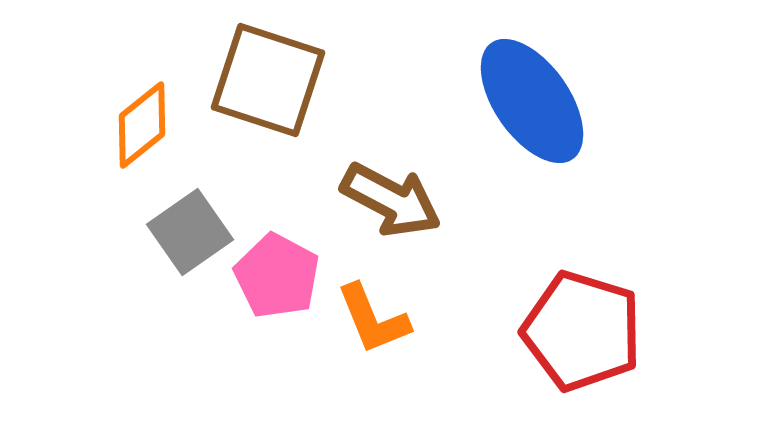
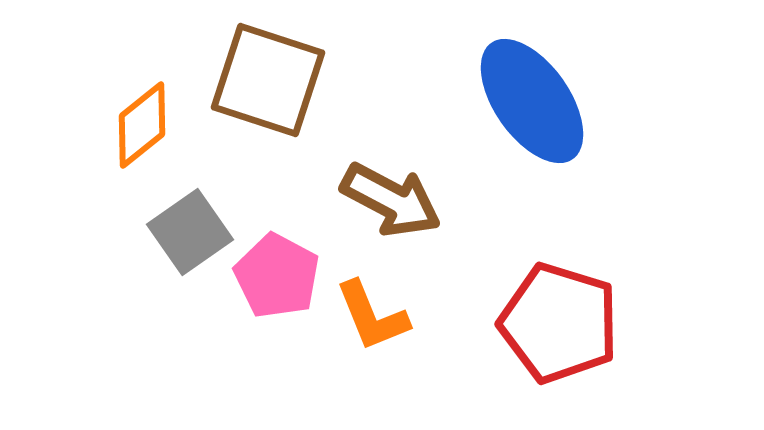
orange L-shape: moved 1 px left, 3 px up
red pentagon: moved 23 px left, 8 px up
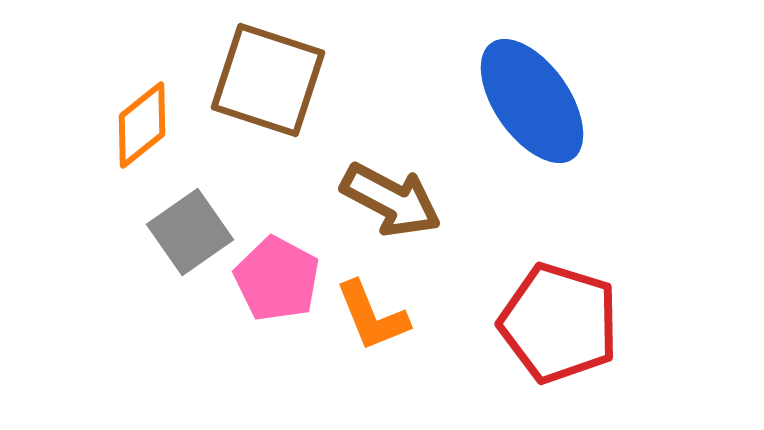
pink pentagon: moved 3 px down
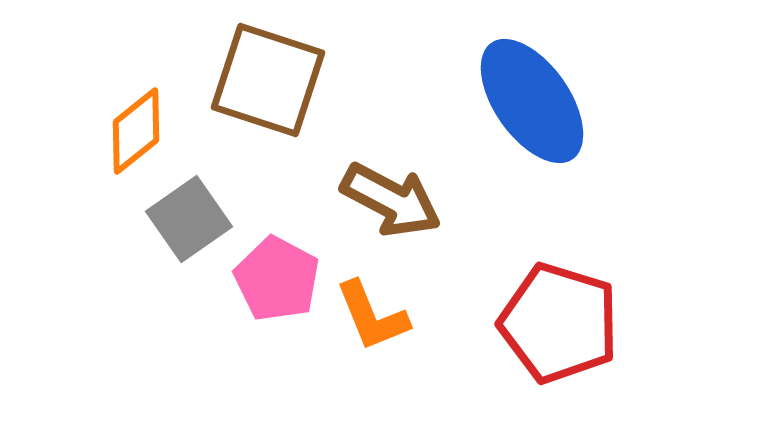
orange diamond: moved 6 px left, 6 px down
gray square: moved 1 px left, 13 px up
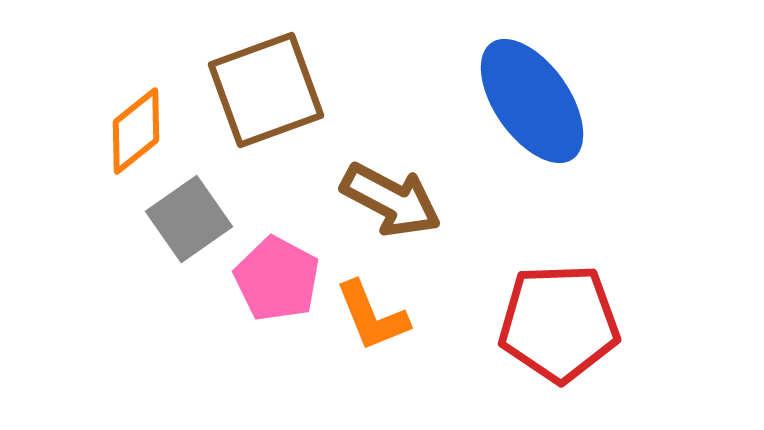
brown square: moved 2 px left, 10 px down; rotated 38 degrees counterclockwise
red pentagon: rotated 19 degrees counterclockwise
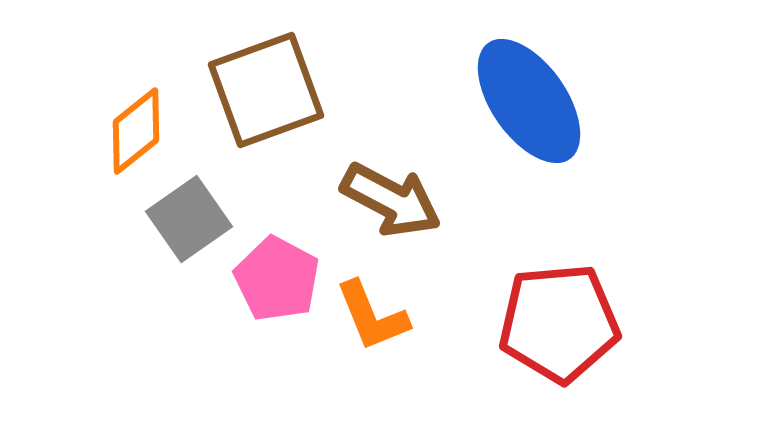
blue ellipse: moved 3 px left
red pentagon: rotated 3 degrees counterclockwise
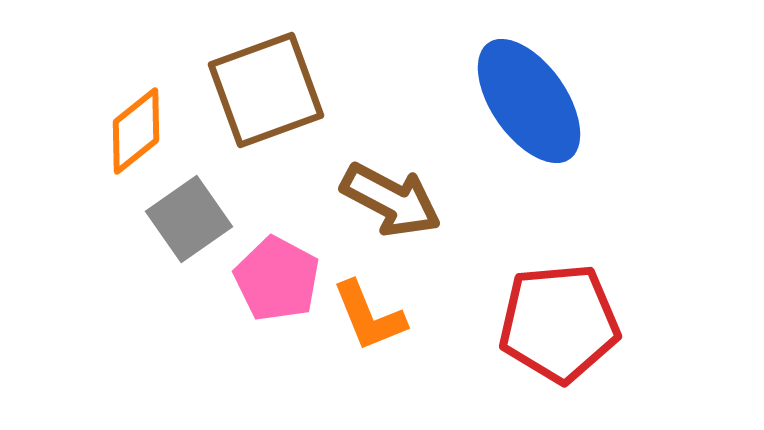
orange L-shape: moved 3 px left
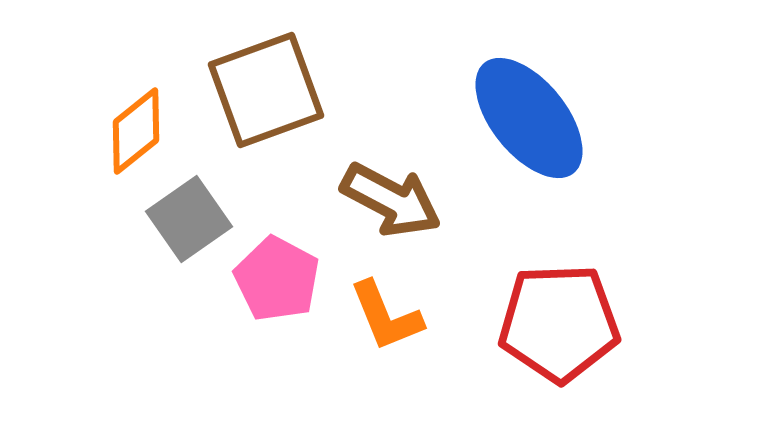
blue ellipse: moved 17 px down; rotated 4 degrees counterclockwise
orange L-shape: moved 17 px right
red pentagon: rotated 3 degrees clockwise
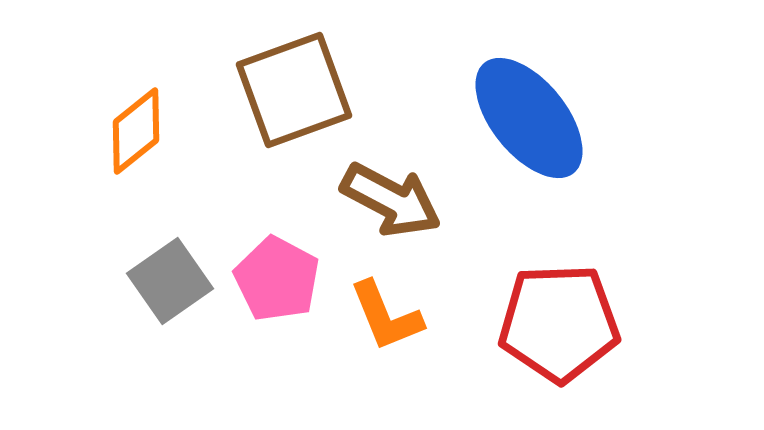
brown square: moved 28 px right
gray square: moved 19 px left, 62 px down
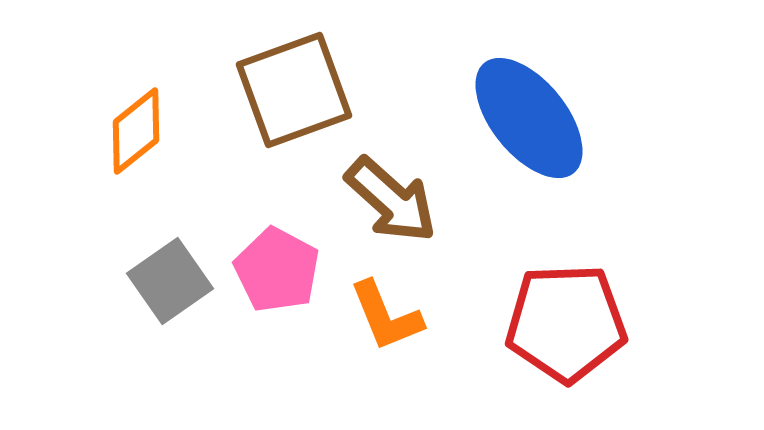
brown arrow: rotated 14 degrees clockwise
pink pentagon: moved 9 px up
red pentagon: moved 7 px right
